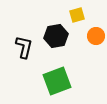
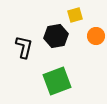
yellow square: moved 2 px left
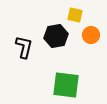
yellow square: rotated 28 degrees clockwise
orange circle: moved 5 px left, 1 px up
green square: moved 9 px right, 4 px down; rotated 28 degrees clockwise
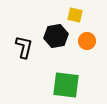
orange circle: moved 4 px left, 6 px down
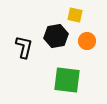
green square: moved 1 px right, 5 px up
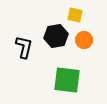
orange circle: moved 3 px left, 1 px up
